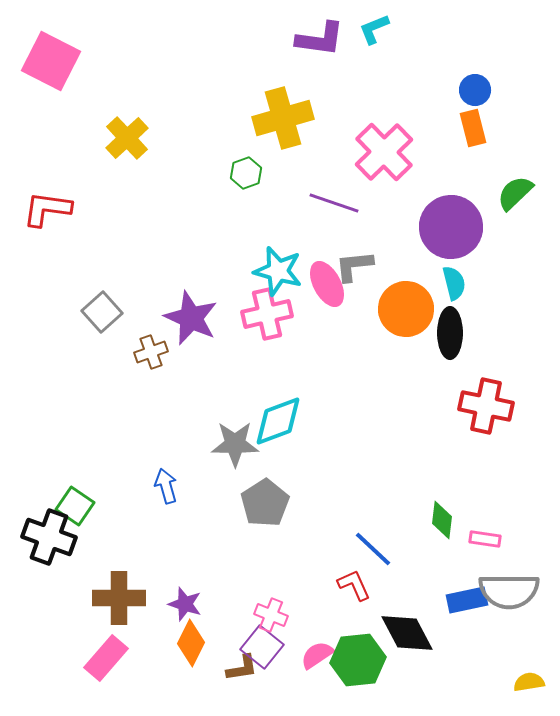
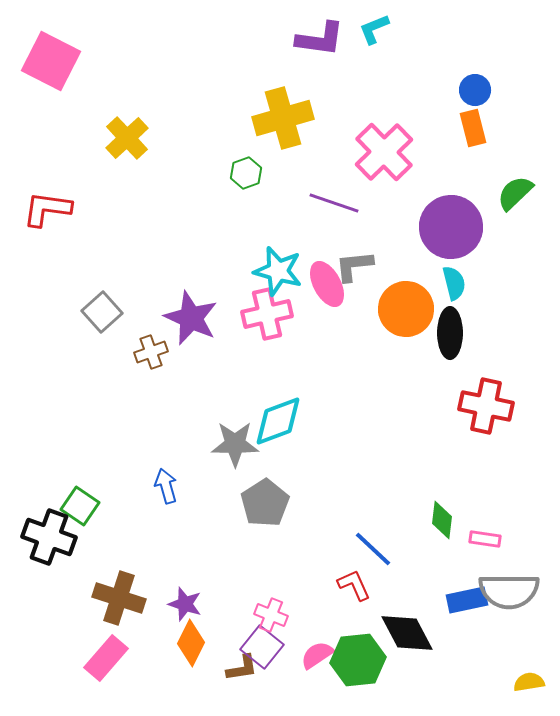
green square at (75, 506): moved 5 px right
brown cross at (119, 598): rotated 18 degrees clockwise
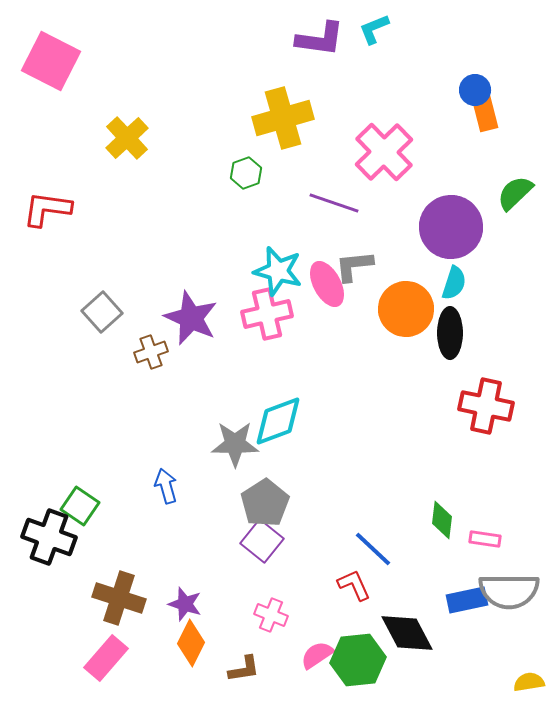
orange rectangle at (473, 128): moved 12 px right, 15 px up
cyan semicircle at (454, 283): rotated 32 degrees clockwise
purple square at (262, 647): moved 106 px up
brown L-shape at (242, 668): moved 2 px right, 1 px down
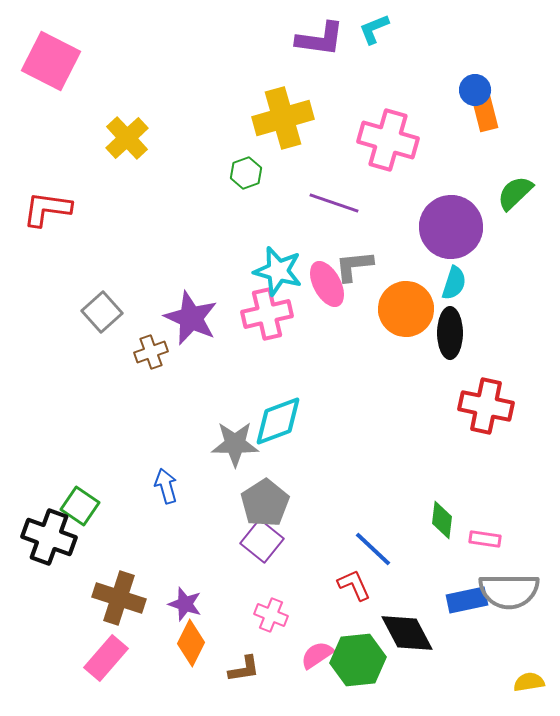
pink cross at (384, 152): moved 4 px right, 12 px up; rotated 30 degrees counterclockwise
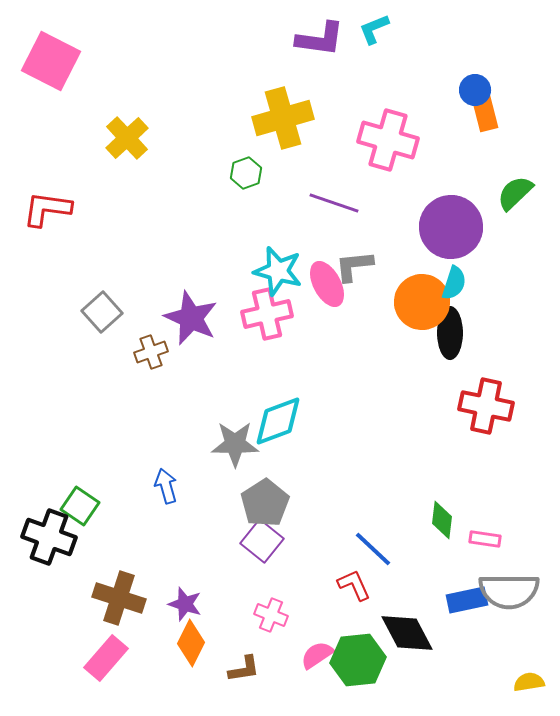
orange circle at (406, 309): moved 16 px right, 7 px up
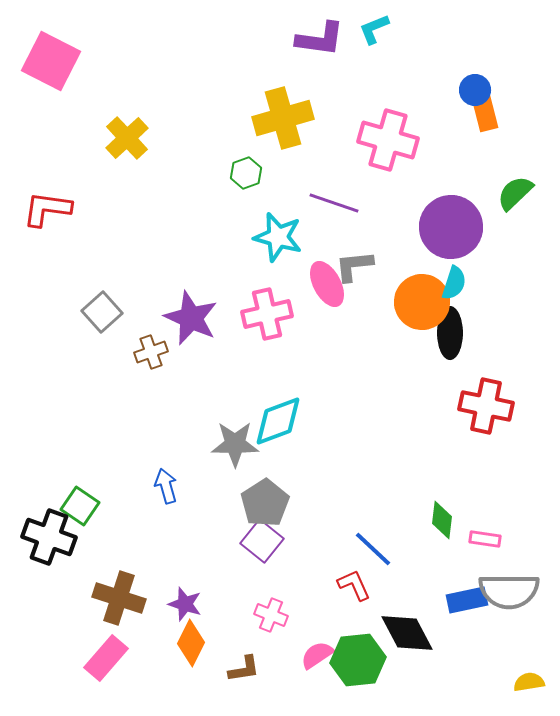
cyan star at (278, 271): moved 34 px up
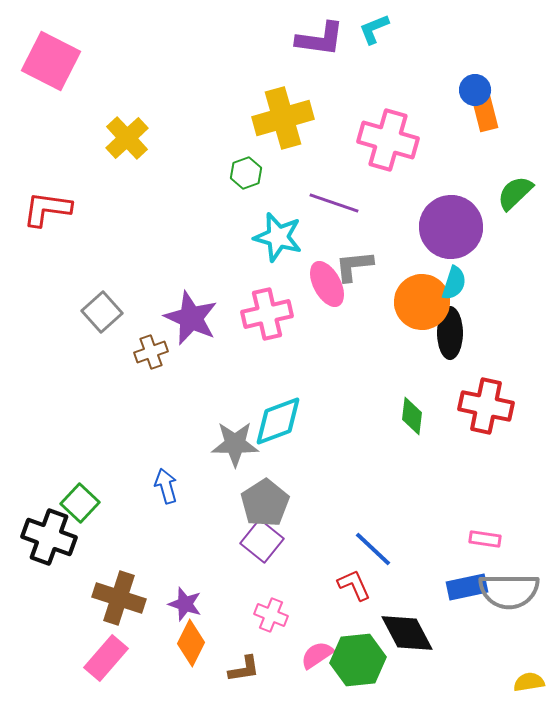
green square at (80, 506): moved 3 px up; rotated 9 degrees clockwise
green diamond at (442, 520): moved 30 px left, 104 px up
blue rectangle at (467, 600): moved 13 px up
